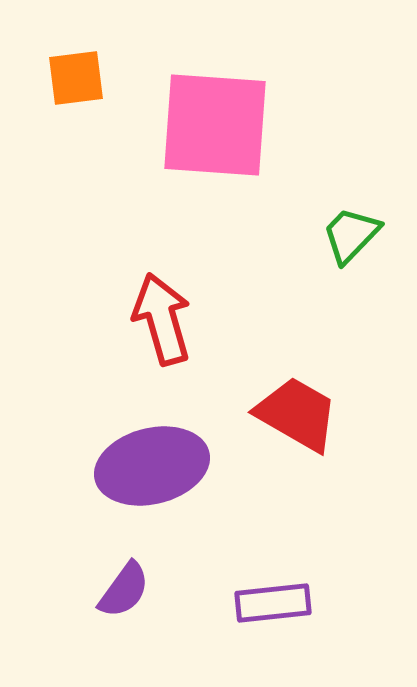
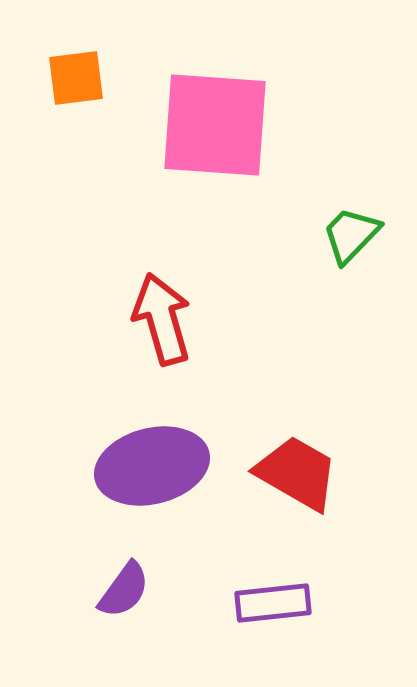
red trapezoid: moved 59 px down
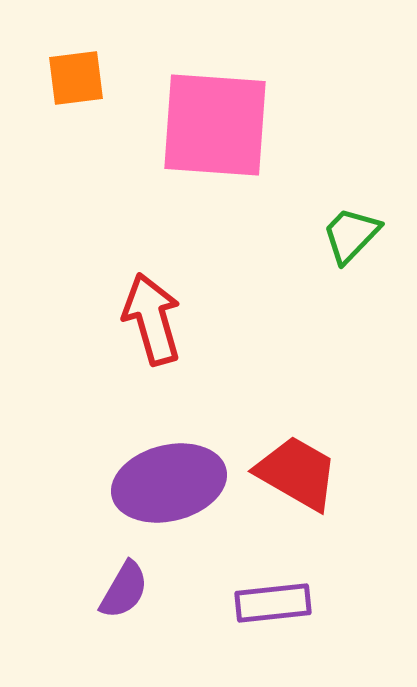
red arrow: moved 10 px left
purple ellipse: moved 17 px right, 17 px down
purple semicircle: rotated 6 degrees counterclockwise
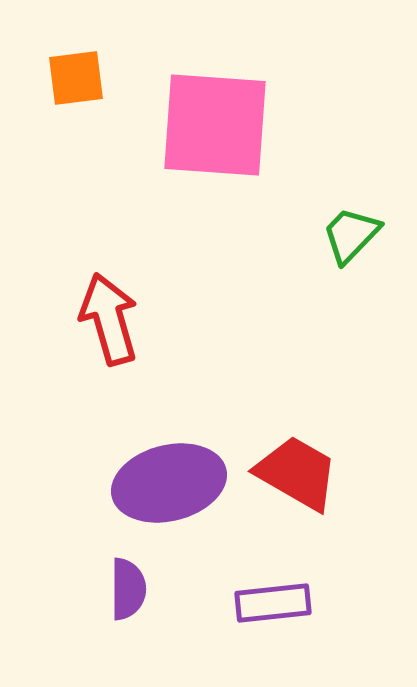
red arrow: moved 43 px left
purple semicircle: moved 4 px right, 1 px up; rotated 30 degrees counterclockwise
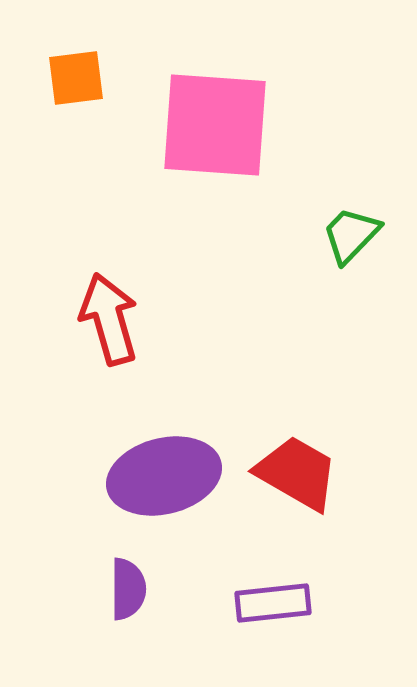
purple ellipse: moved 5 px left, 7 px up
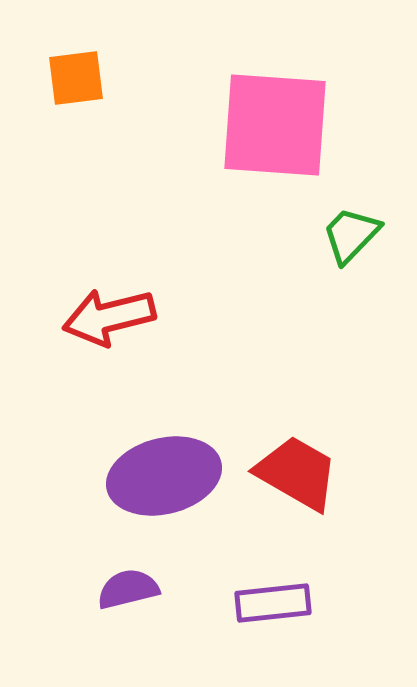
pink square: moved 60 px right
red arrow: moved 2 px up; rotated 88 degrees counterclockwise
purple semicircle: rotated 104 degrees counterclockwise
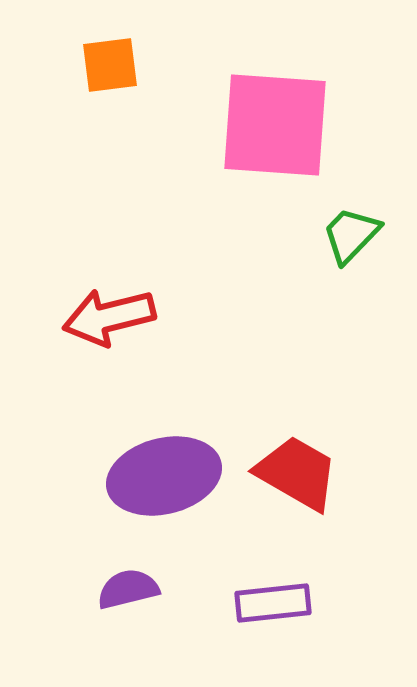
orange square: moved 34 px right, 13 px up
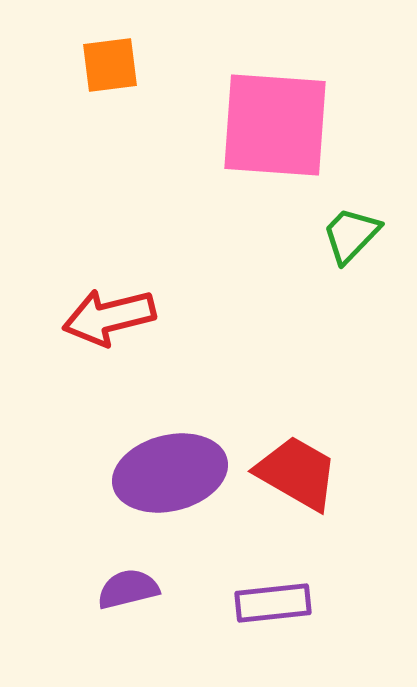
purple ellipse: moved 6 px right, 3 px up
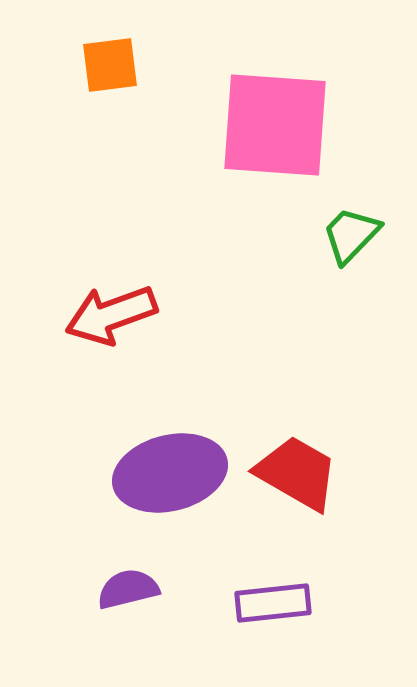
red arrow: moved 2 px right, 2 px up; rotated 6 degrees counterclockwise
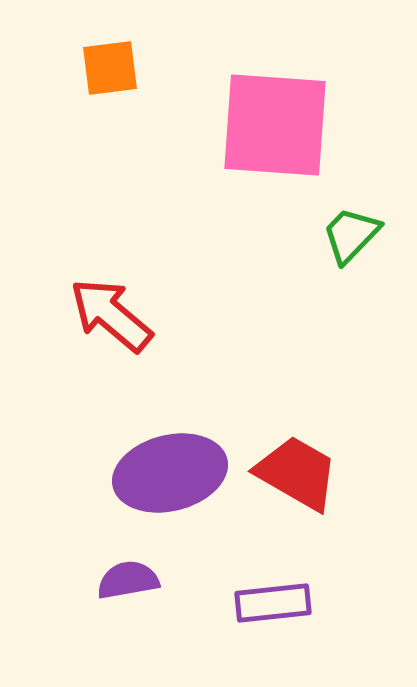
orange square: moved 3 px down
red arrow: rotated 60 degrees clockwise
purple semicircle: moved 9 px up; rotated 4 degrees clockwise
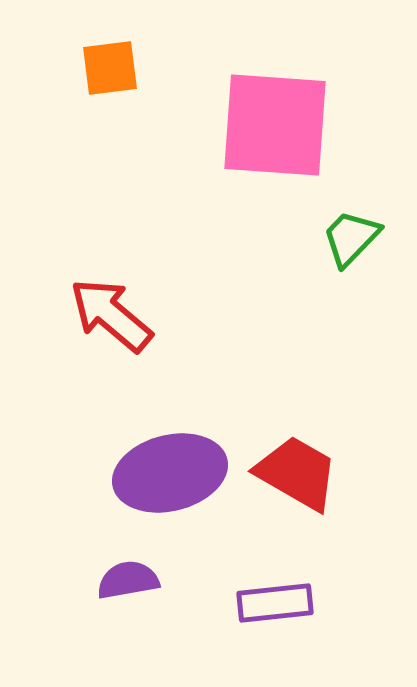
green trapezoid: moved 3 px down
purple rectangle: moved 2 px right
